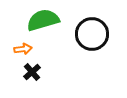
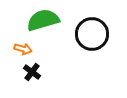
orange arrow: rotated 24 degrees clockwise
black cross: rotated 12 degrees counterclockwise
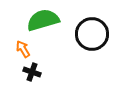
orange arrow: rotated 138 degrees counterclockwise
black cross: rotated 18 degrees counterclockwise
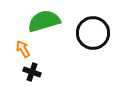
green semicircle: moved 1 px right, 1 px down
black circle: moved 1 px right, 1 px up
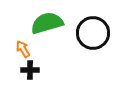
green semicircle: moved 3 px right, 2 px down
black cross: moved 2 px left, 2 px up; rotated 18 degrees counterclockwise
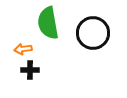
green semicircle: moved 1 px right; rotated 84 degrees counterclockwise
orange arrow: rotated 66 degrees counterclockwise
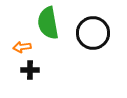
orange arrow: moved 1 px left, 2 px up
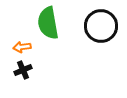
black circle: moved 8 px right, 7 px up
black cross: moved 7 px left; rotated 24 degrees counterclockwise
